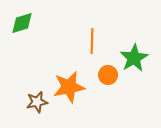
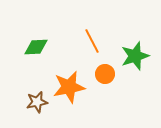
green diamond: moved 14 px right, 24 px down; rotated 15 degrees clockwise
orange line: rotated 30 degrees counterclockwise
green star: moved 1 px right, 2 px up; rotated 12 degrees clockwise
orange circle: moved 3 px left, 1 px up
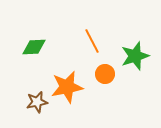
green diamond: moved 2 px left
orange star: moved 2 px left
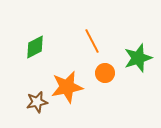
green diamond: moved 1 px right; rotated 25 degrees counterclockwise
green star: moved 3 px right, 2 px down
orange circle: moved 1 px up
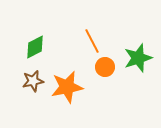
orange circle: moved 6 px up
brown star: moved 4 px left, 21 px up
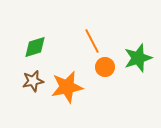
green diamond: rotated 10 degrees clockwise
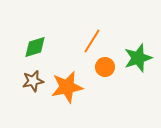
orange line: rotated 60 degrees clockwise
